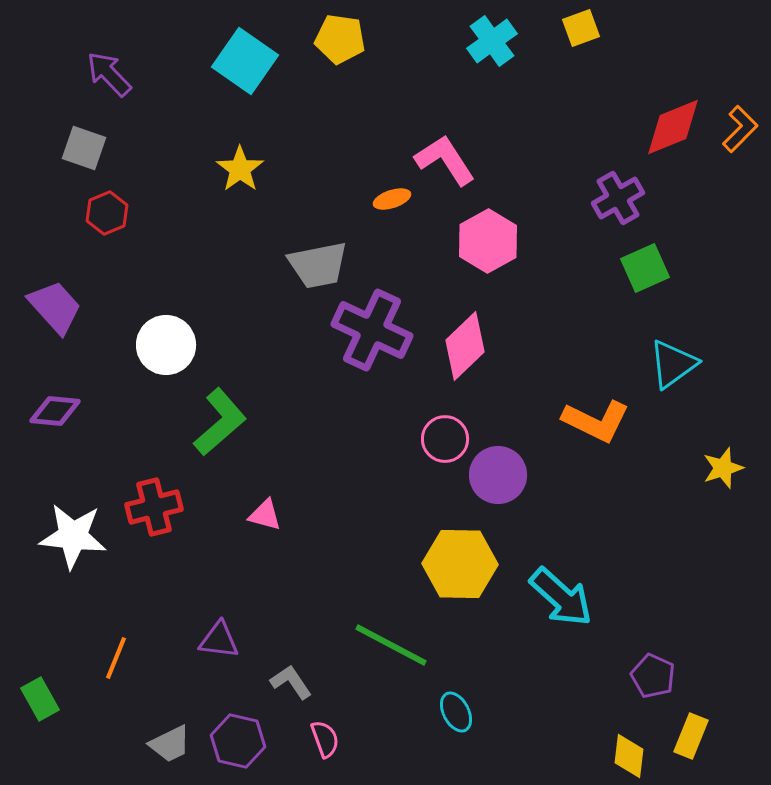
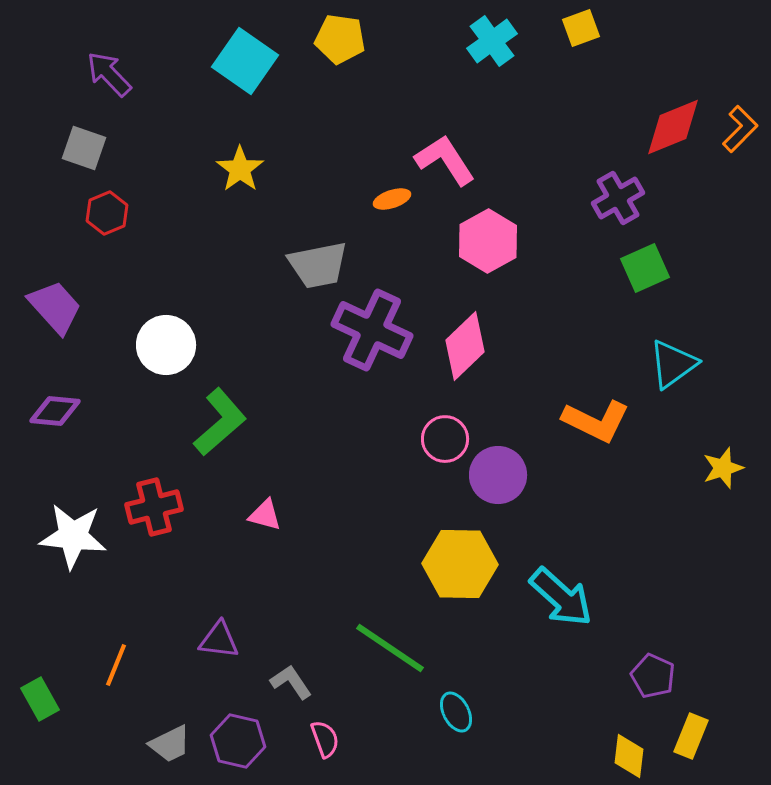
green line at (391, 645): moved 1 px left, 3 px down; rotated 6 degrees clockwise
orange line at (116, 658): moved 7 px down
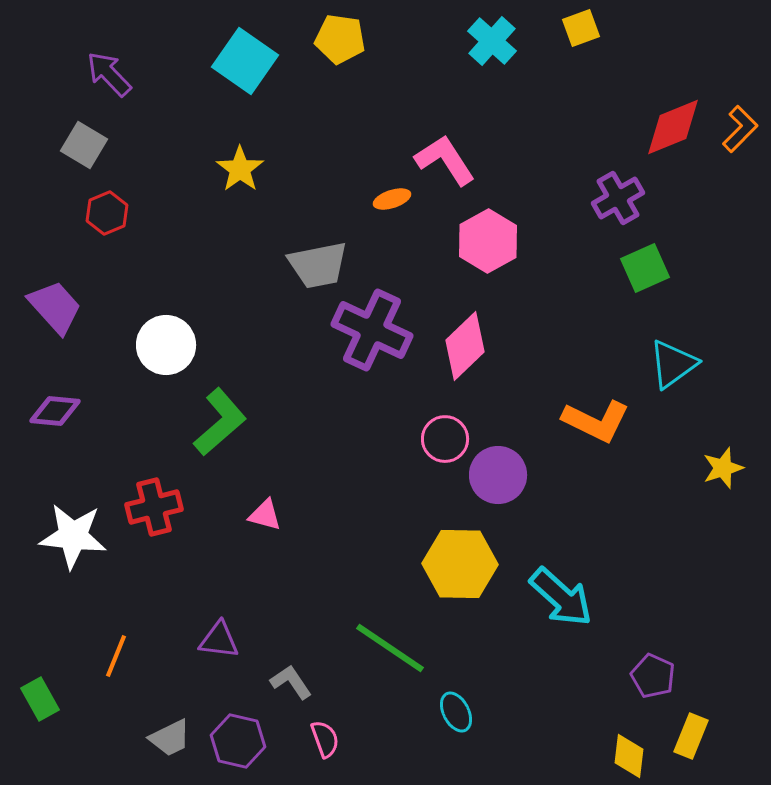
cyan cross at (492, 41): rotated 12 degrees counterclockwise
gray square at (84, 148): moved 3 px up; rotated 12 degrees clockwise
orange line at (116, 665): moved 9 px up
gray trapezoid at (170, 744): moved 6 px up
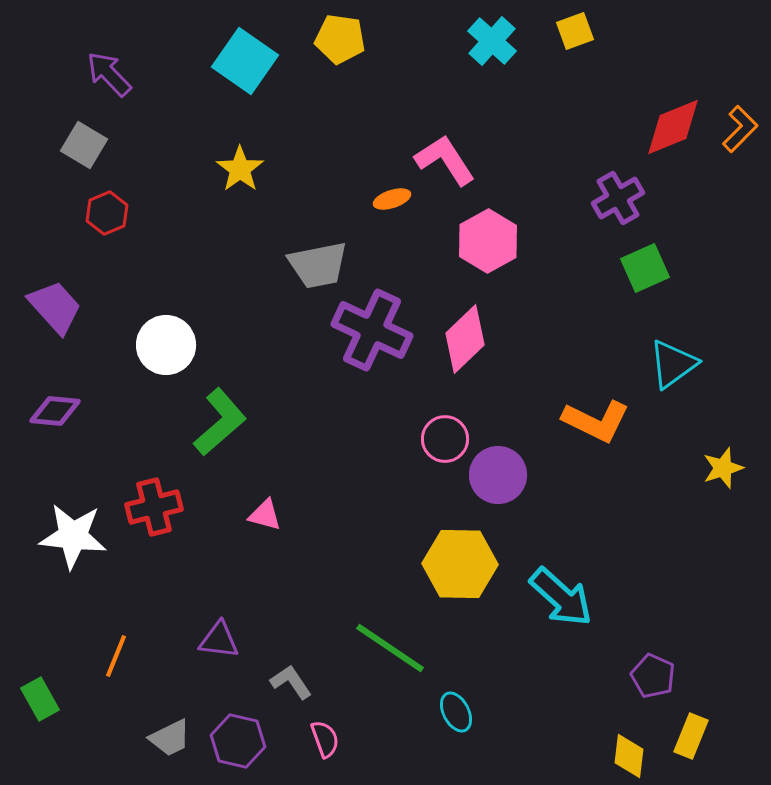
yellow square at (581, 28): moved 6 px left, 3 px down
pink diamond at (465, 346): moved 7 px up
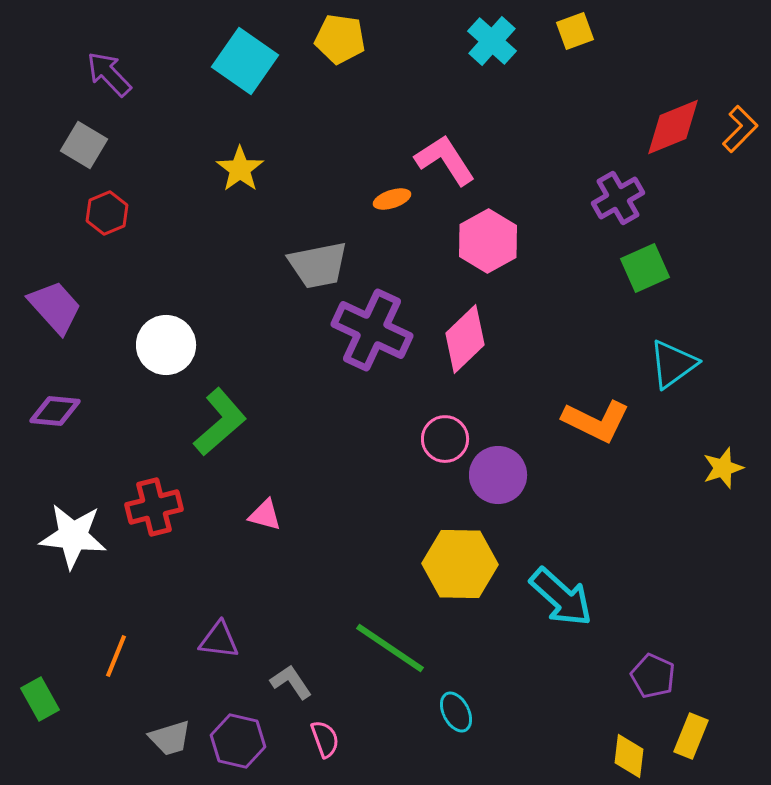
gray trapezoid at (170, 738): rotated 9 degrees clockwise
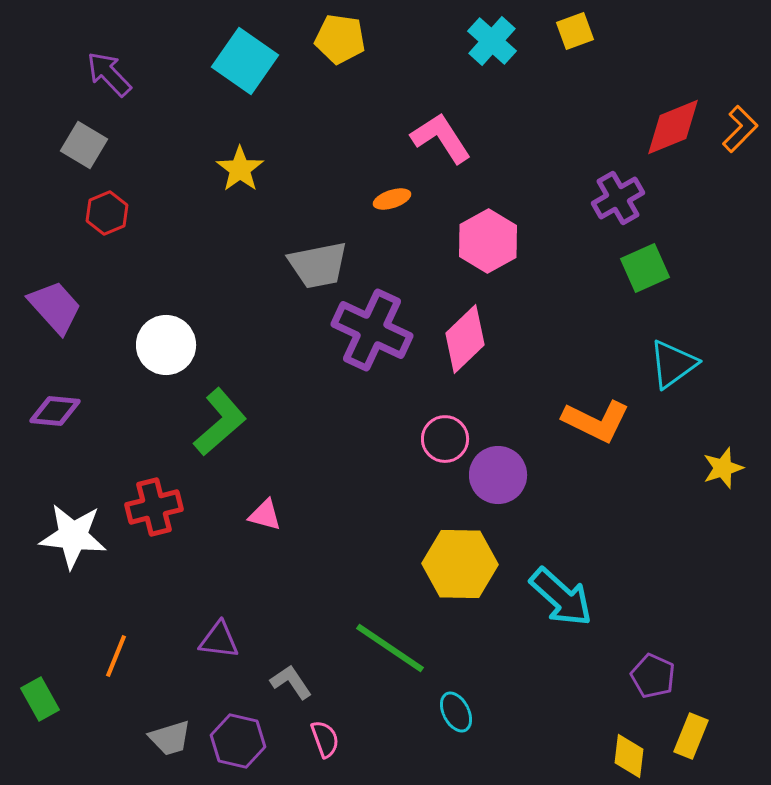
pink L-shape at (445, 160): moved 4 px left, 22 px up
